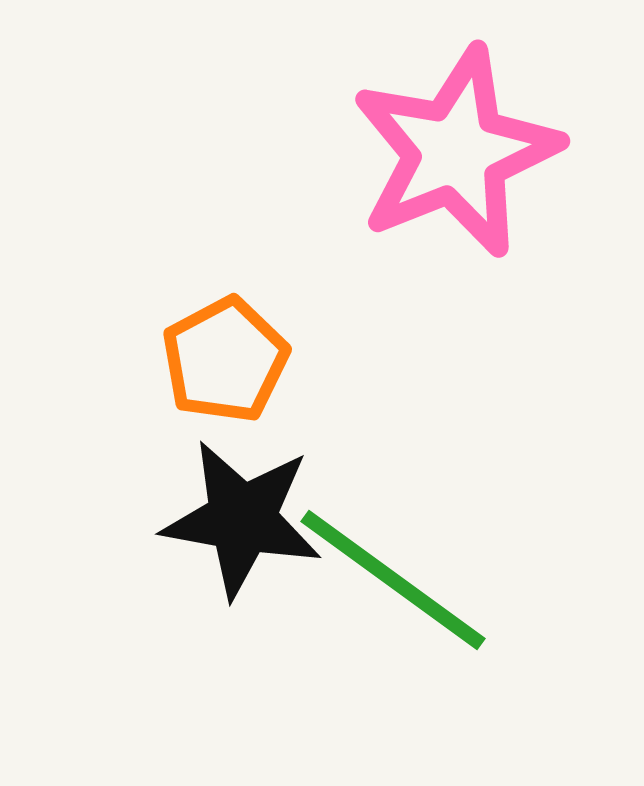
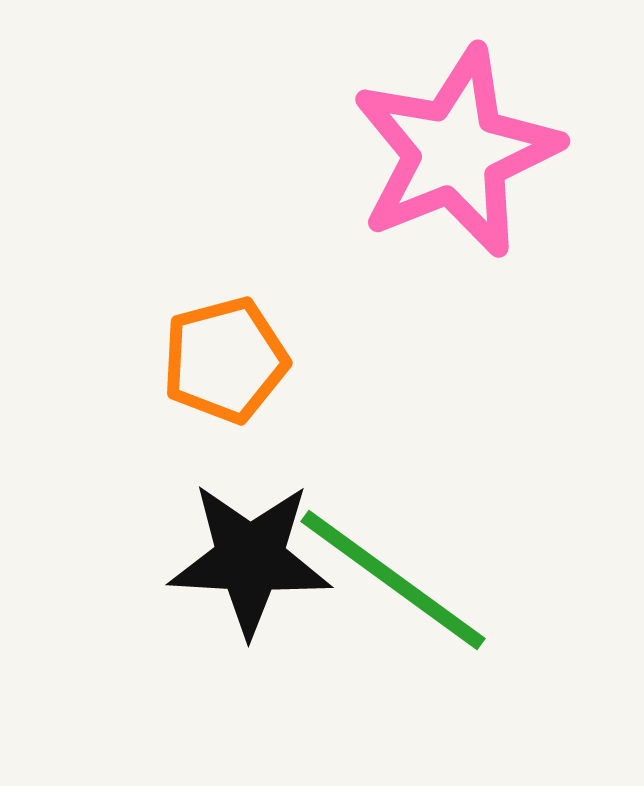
orange pentagon: rotated 13 degrees clockwise
black star: moved 8 px right, 40 px down; rotated 7 degrees counterclockwise
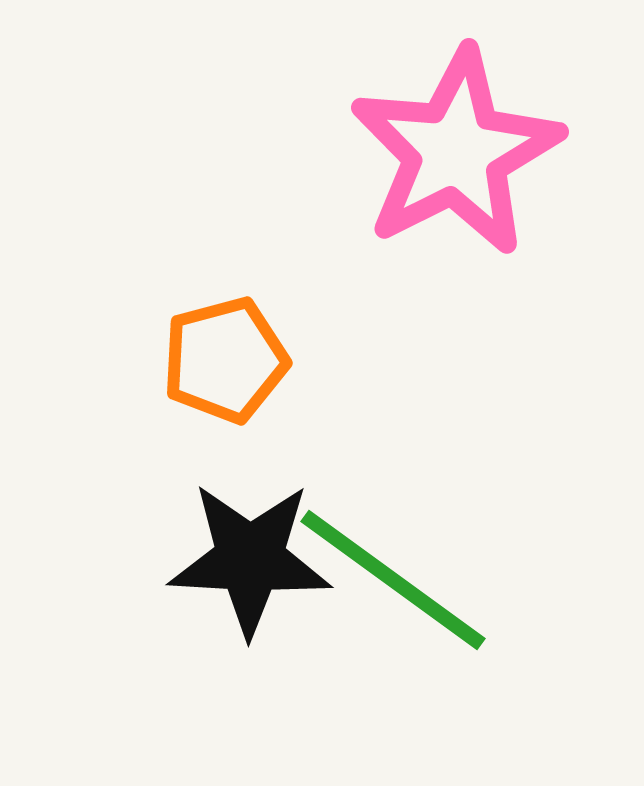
pink star: rotated 5 degrees counterclockwise
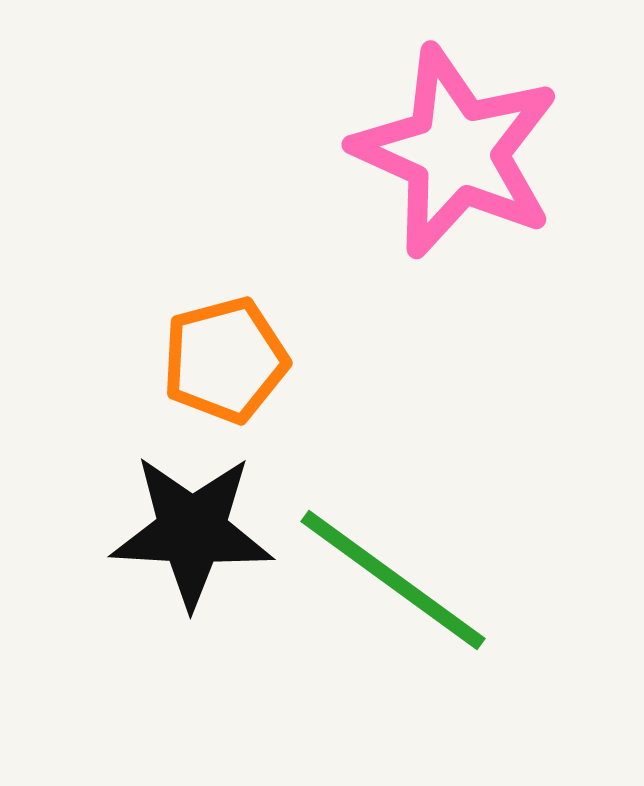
pink star: rotated 21 degrees counterclockwise
black star: moved 58 px left, 28 px up
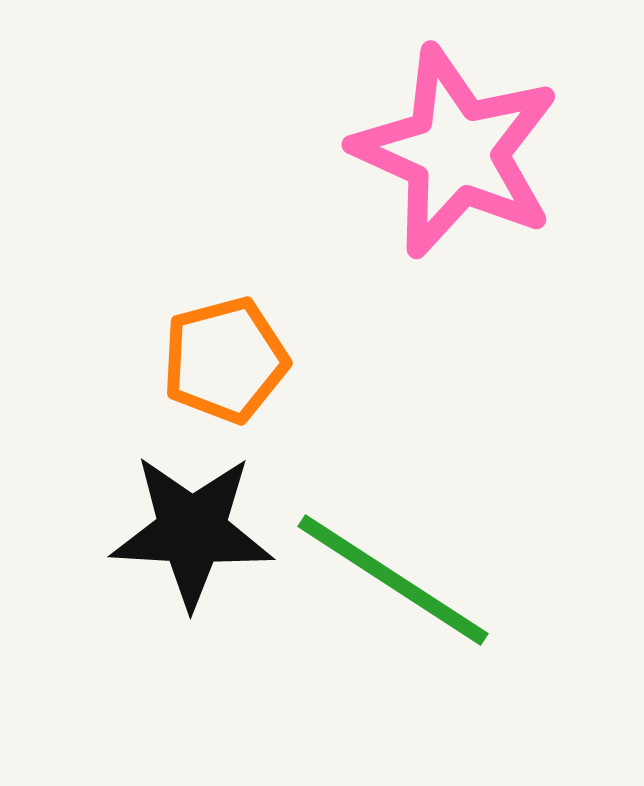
green line: rotated 3 degrees counterclockwise
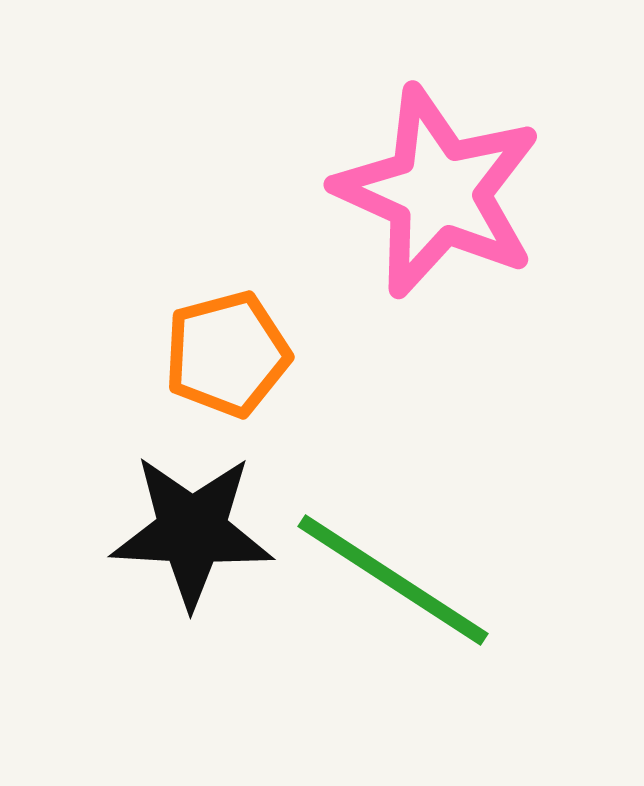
pink star: moved 18 px left, 40 px down
orange pentagon: moved 2 px right, 6 px up
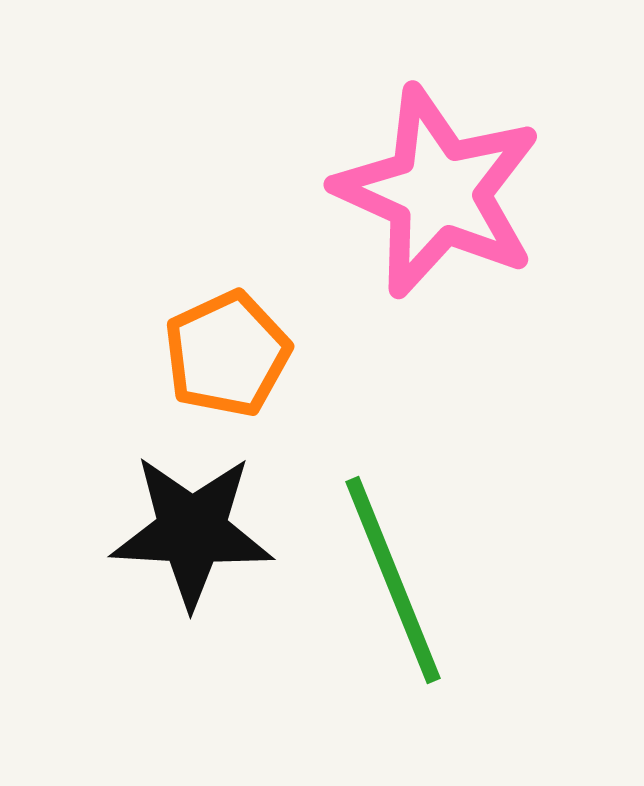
orange pentagon: rotated 10 degrees counterclockwise
green line: rotated 35 degrees clockwise
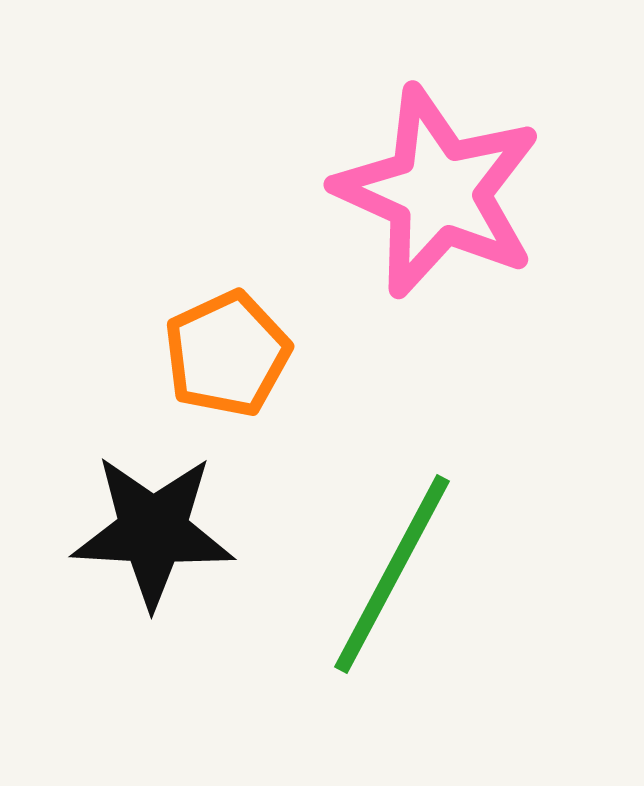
black star: moved 39 px left
green line: moved 1 px left, 6 px up; rotated 50 degrees clockwise
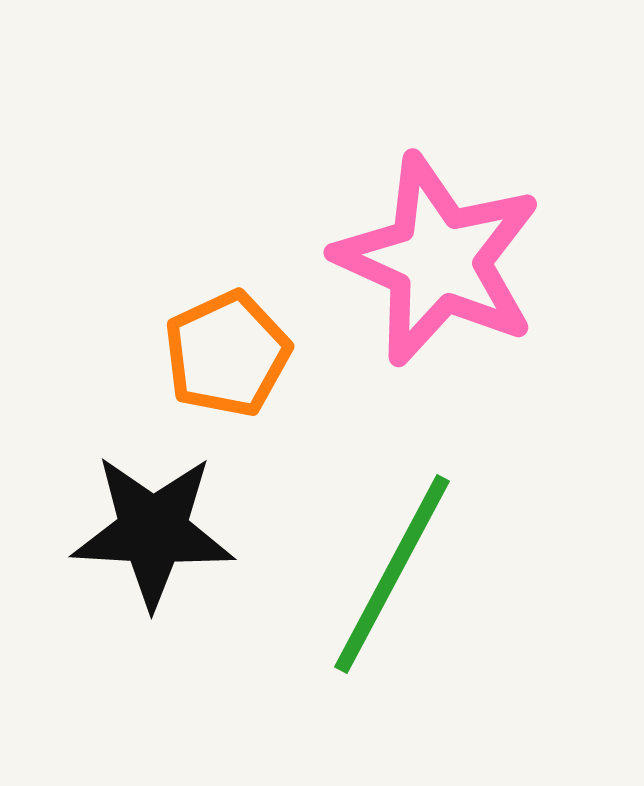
pink star: moved 68 px down
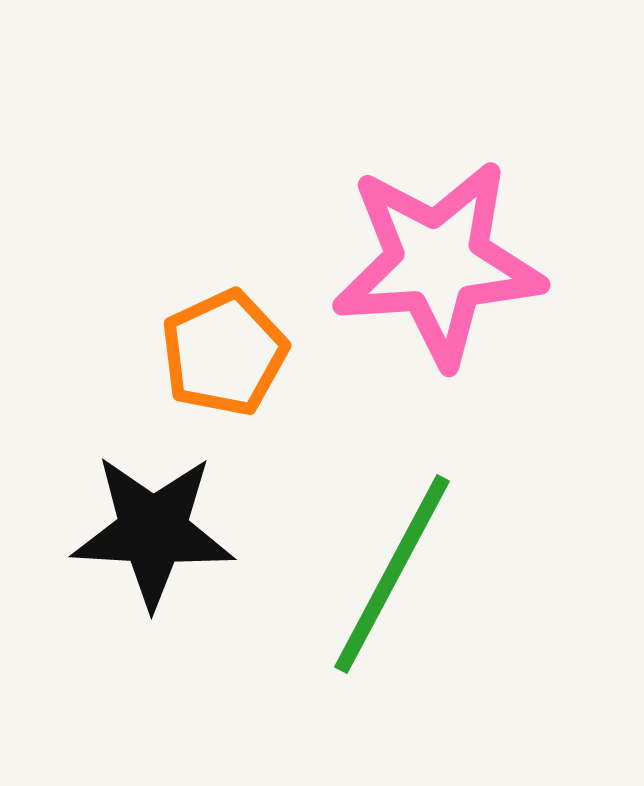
pink star: moved 3 px down; rotated 28 degrees counterclockwise
orange pentagon: moved 3 px left, 1 px up
